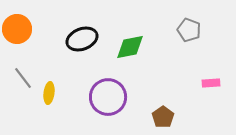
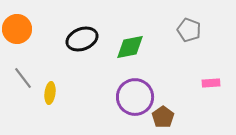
yellow ellipse: moved 1 px right
purple circle: moved 27 px right
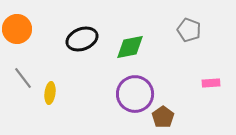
purple circle: moved 3 px up
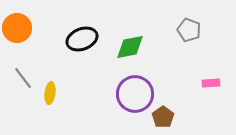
orange circle: moved 1 px up
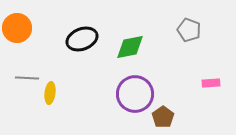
gray line: moved 4 px right; rotated 50 degrees counterclockwise
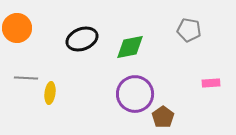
gray pentagon: rotated 10 degrees counterclockwise
gray line: moved 1 px left
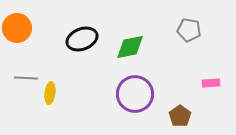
brown pentagon: moved 17 px right, 1 px up
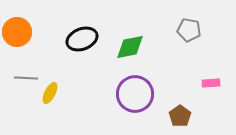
orange circle: moved 4 px down
yellow ellipse: rotated 20 degrees clockwise
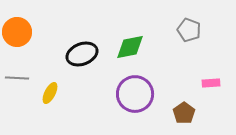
gray pentagon: rotated 10 degrees clockwise
black ellipse: moved 15 px down
gray line: moved 9 px left
brown pentagon: moved 4 px right, 3 px up
